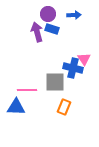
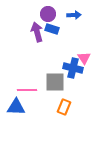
pink triangle: moved 1 px up
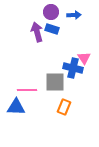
purple circle: moved 3 px right, 2 px up
